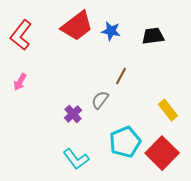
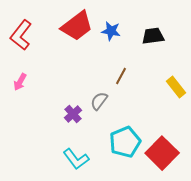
gray semicircle: moved 1 px left, 1 px down
yellow rectangle: moved 8 px right, 23 px up
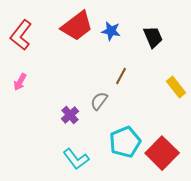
black trapezoid: moved 1 px down; rotated 75 degrees clockwise
purple cross: moved 3 px left, 1 px down
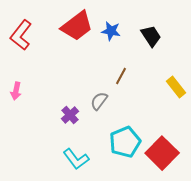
black trapezoid: moved 2 px left, 1 px up; rotated 10 degrees counterclockwise
pink arrow: moved 4 px left, 9 px down; rotated 18 degrees counterclockwise
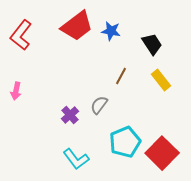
black trapezoid: moved 1 px right, 8 px down
yellow rectangle: moved 15 px left, 7 px up
gray semicircle: moved 4 px down
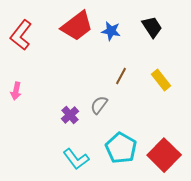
black trapezoid: moved 17 px up
cyan pentagon: moved 4 px left, 6 px down; rotated 20 degrees counterclockwise
red square: moved 2 px right, 2 px down
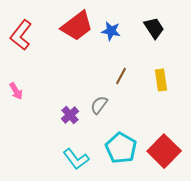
black trapezoid: moved 2 px right, 1 px down
yellow rectangle: rotated 30 degrees clockwise
pink arrow: rotated 42 degrees counterclockwise
red square: moved 4 px up
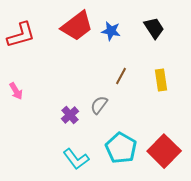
red L-shape: rotated 144 degrees counterclockwise
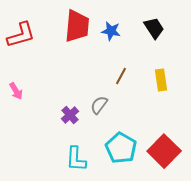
red trapezoid: rotated 48 degrees counterclockwise
cyan L-shape: rotated 40 degrees clockwise
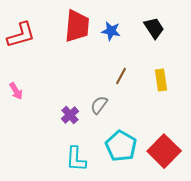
cyan pentagon: moved 2 px up
